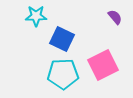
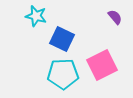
cyan star: rotated 15 degrees clockwise
pink square: moved 1 px left
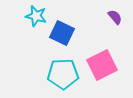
blue square: moved 6 px up
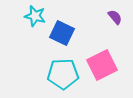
cyan star: moved 1 px left
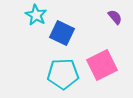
cyan star: moved 1 px right, 1 px up; rotated 15 degrees clockwise
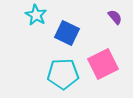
blue square: moved 5 px right
pink square: moved 1 px right, 1 px up
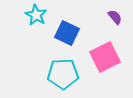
pink square: moved 2 px right, 7 px up
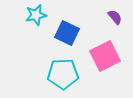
cyan star: rotated 30 degrees clockwise
pink square: moved 1 px up
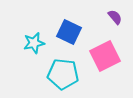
cyan star: moved 2 px left, 28 px down
blue square: moved 2 px right, 1 px up
cyan pentagon: rotated 8 degrees clockwise
